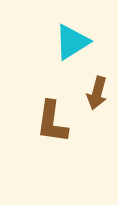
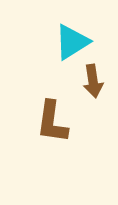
brown arrow: moved 4 px left, 12 px up; rotated 24 degrees counterclockwise
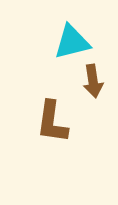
cyan triangle: rotated 18 degrees clockwise
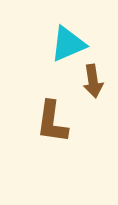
cyan triangle: moved 4 px left, 2 px down; rotated 9 degrees counterclockwise
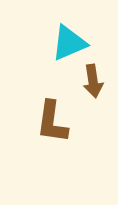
cyan triangle: moved 1 px right, 1 px up
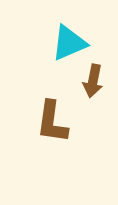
brown arrow: rotated 20 degrees clockwise
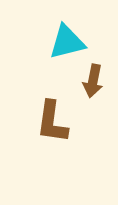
cyan triangle: moved 2 px left, 1 px up; rotated 9 degrees clockwise
